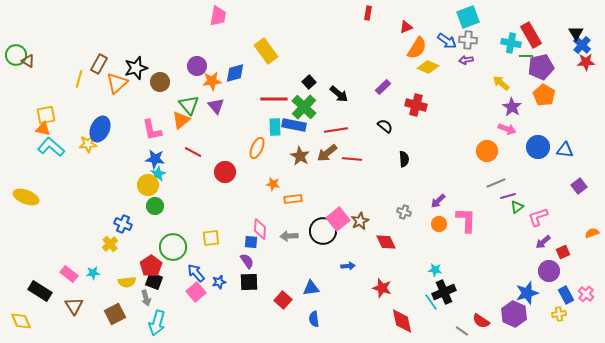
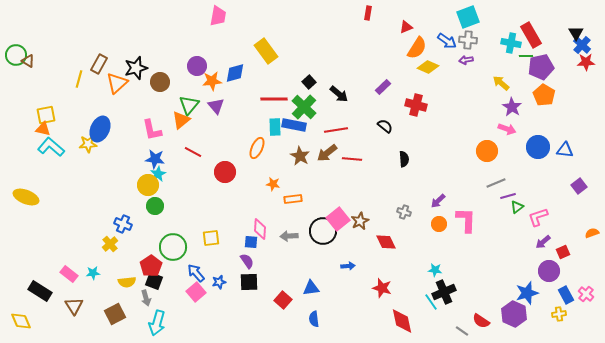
green triangle at (189, 105): rotated 20 degrees clockwise
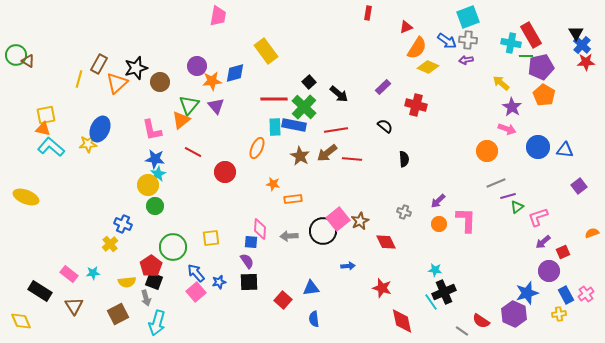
pink cross at (586, 294): rotated 14 degrees clockwise
brown square at (115, 314): moved 3 px right
